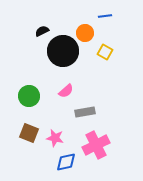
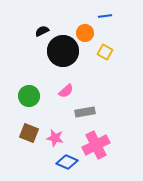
blue diamond: moved 1 px right; rotated 35 degrees clockwise
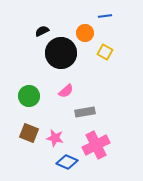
black circle: moved 2 px left, 2 px down
